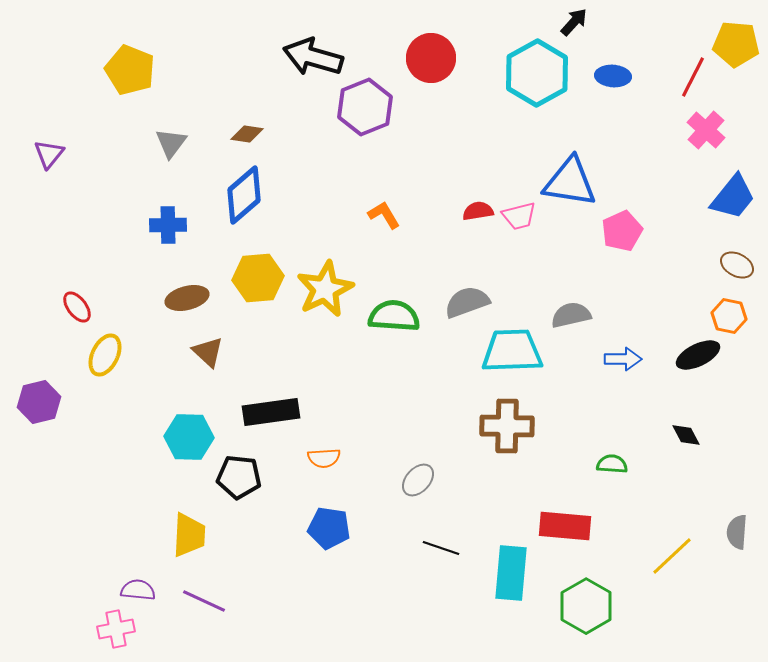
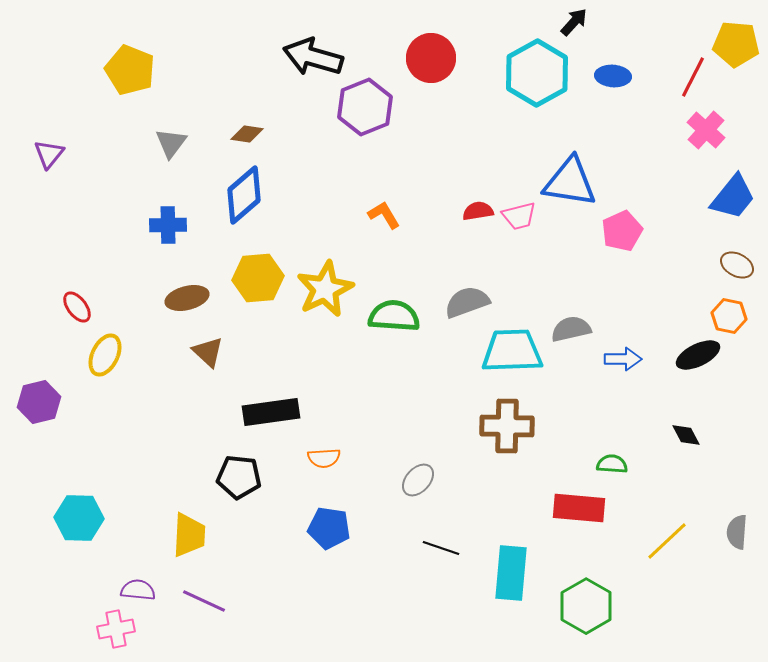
gray semicircle at (571, 315): moved 14 px down
cyan hexagon at (189, 437): moved 110 px left, 81 px down
red rectangle at (565, 526): moved 14 px right, 18 px up
yellow line at (672, 556): moved 5 px left, 15 px up
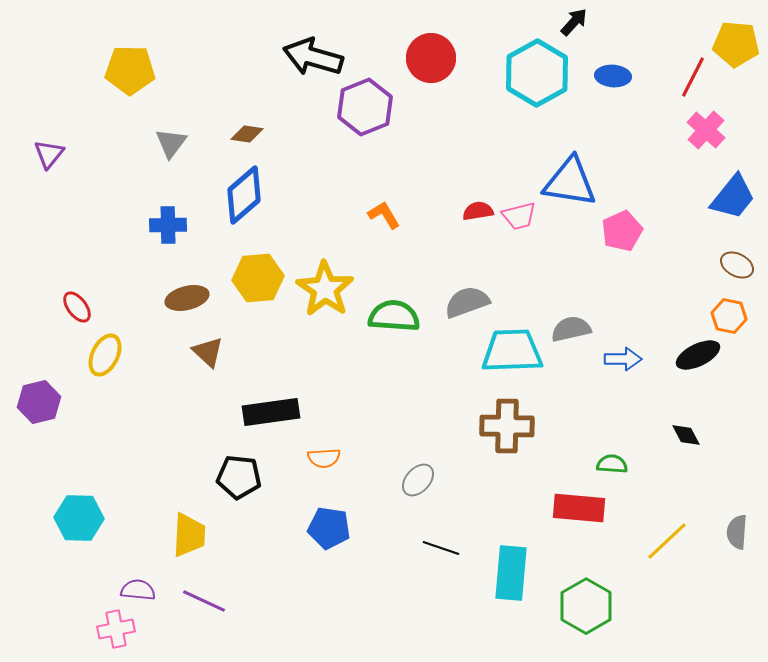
yellow pentagon at (130, 70): rotated 21 degrees counterclockwise
yellow star at (325, 289): rotated 12 degrees counterclockwise
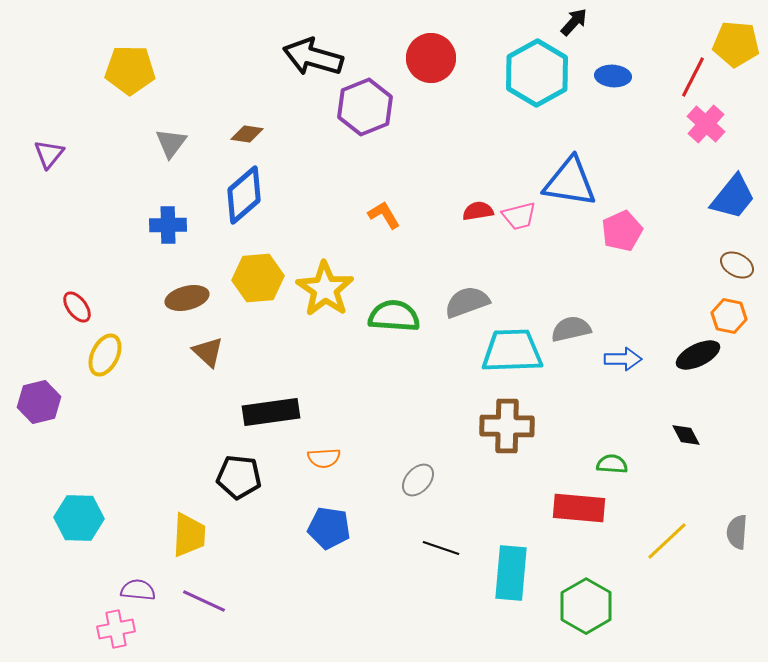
pink cross at (706, 130): moved 6 px up
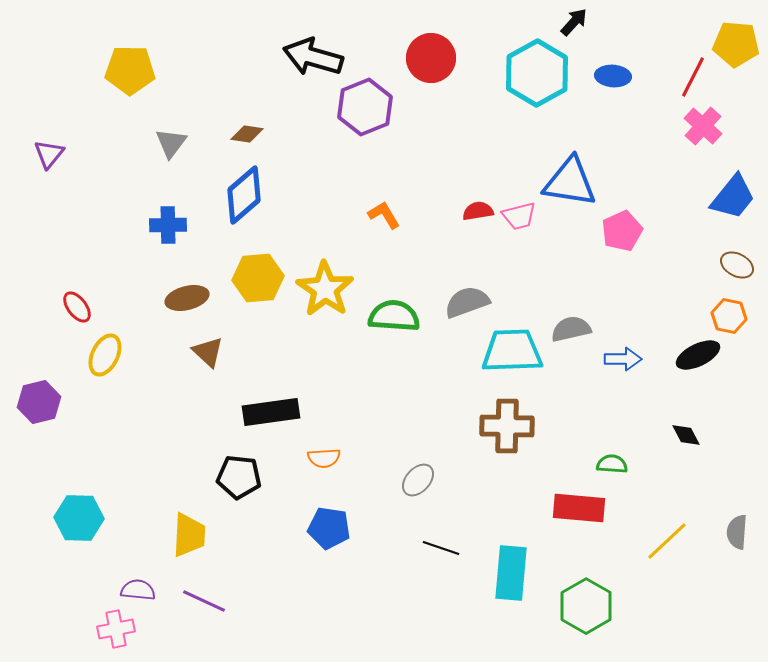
pink cross at (706, 124): moved 3 px left, 2 px down
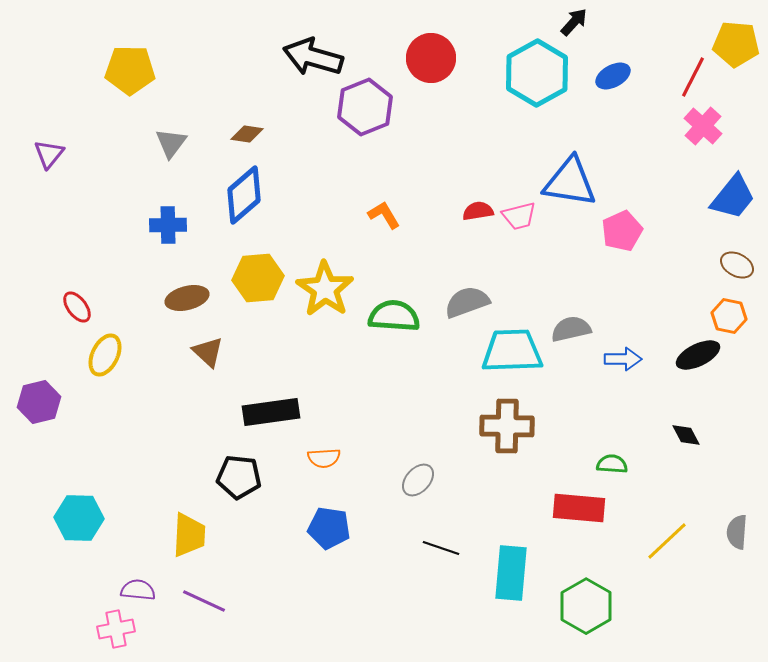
blue ellipse at (613, 76): rotated 32 degrees counterclockwise
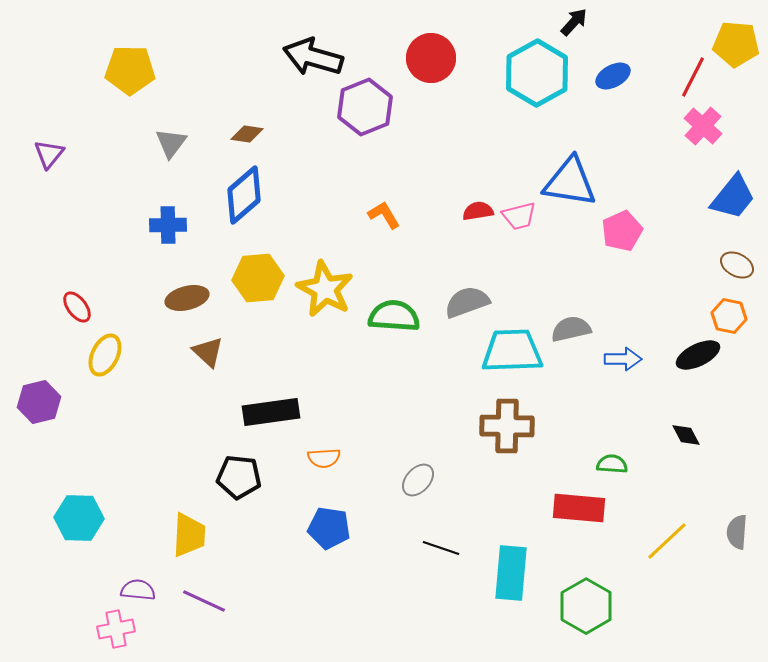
yellow star at (325, 289): rotated 6 degrees counterclockwise
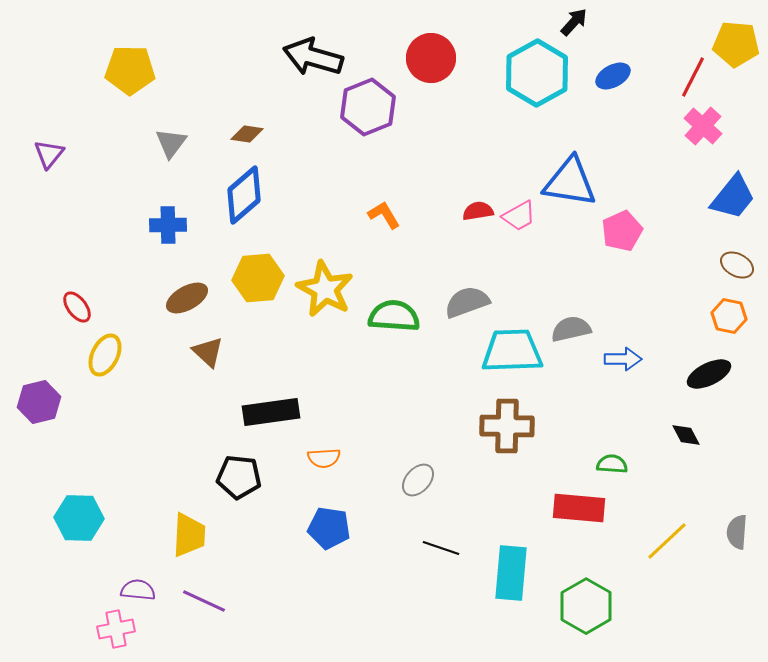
purple hexagon at (365, 107): moved 3 px right
pink trapezoid at (519, 216): rotated 15 degrees counterclockwise
brown ellipse at (187, 298): rotated 15 degrees counterclockwise
black ellipse at (698, 355): moved 11 px right, 19 px down
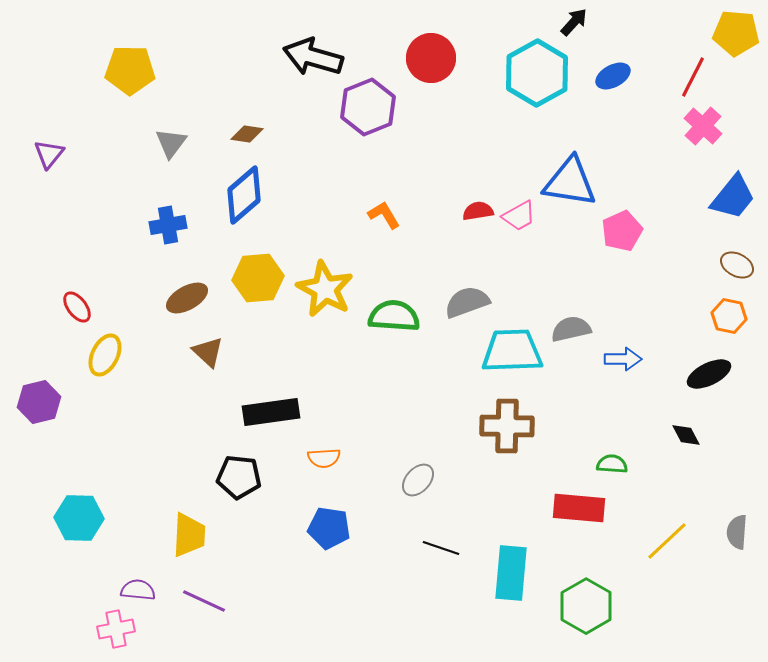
yellow pentagon at (736, 44): moved 11 px up
blue cross at (168, 225): rotated 9 degrees counterclockwise
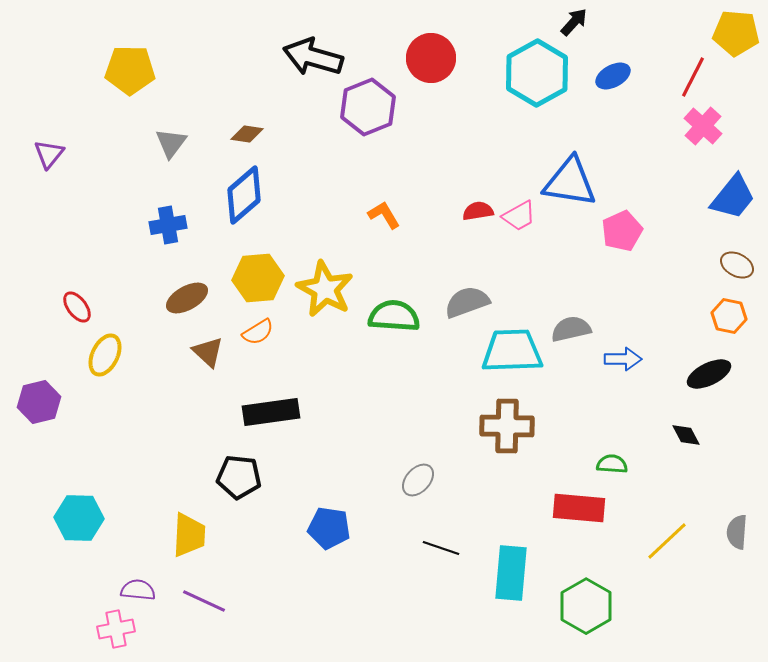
orange semicircle at (324, 458): moved 66 px left, 126 px up; rotated 28 degrees counterclockwise
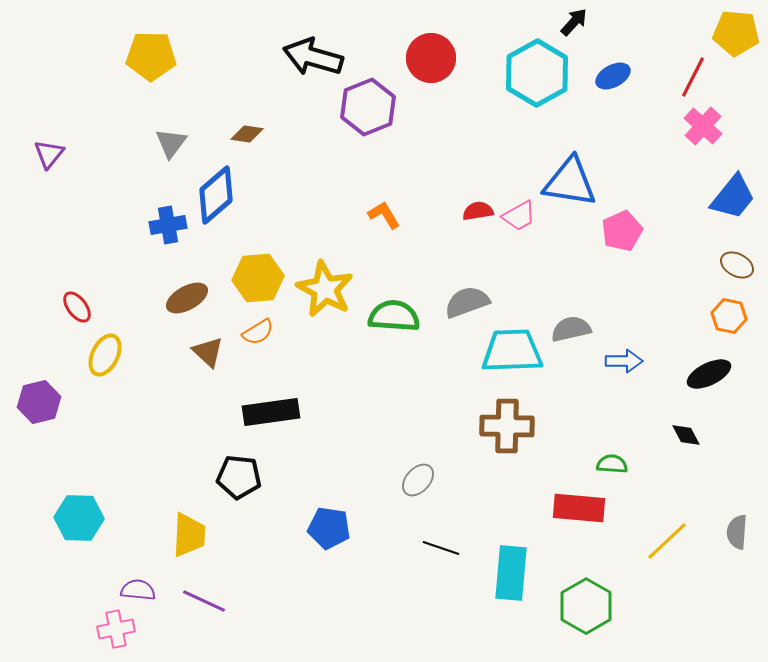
yellow pentagon at (130, 70): moved 21 px right, 14 px up
blue diamond at (244, 195): moved 28 px left
blue arrow at (623, 359): moved 1 px right, 2 px down
